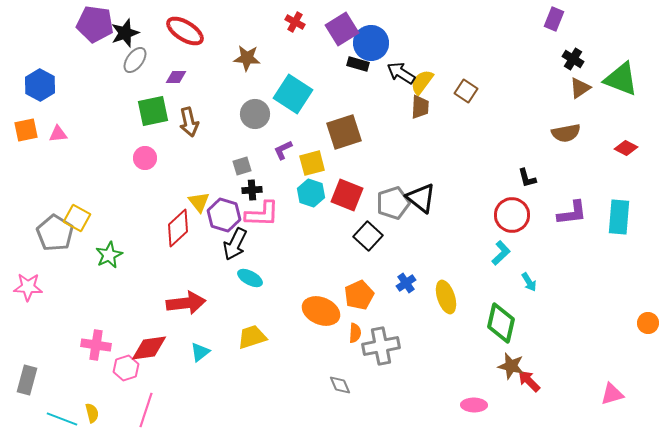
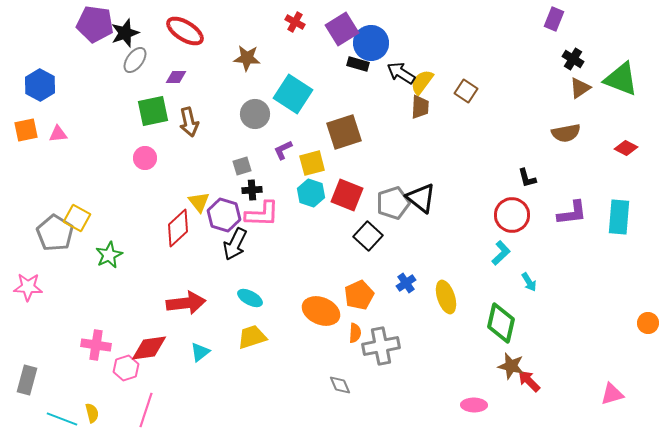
cyan ellipse at (250, 278): moved 20 px down
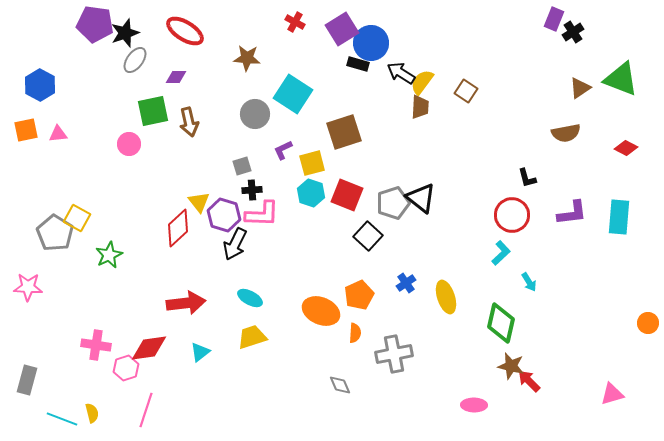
black cross at (573, 59): moved 27 px up; rotated 25 degrees clockwise
pink circle at (145, 158): moved 16 px left, 14 px up
gray cross at (381, 346): moved 13 px right, 8 px down
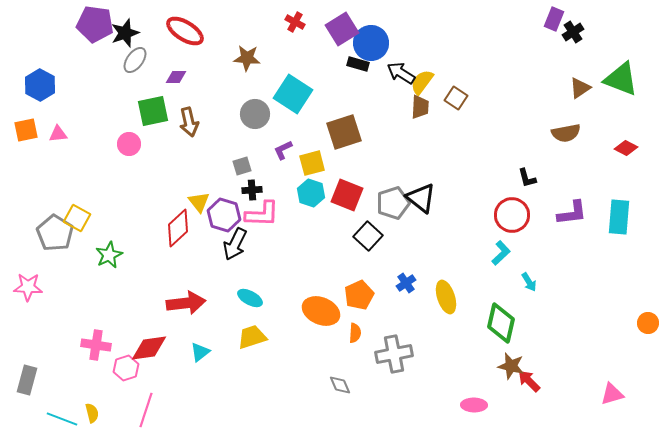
brown square at (466, 91): moved 10 px left, 7 px down
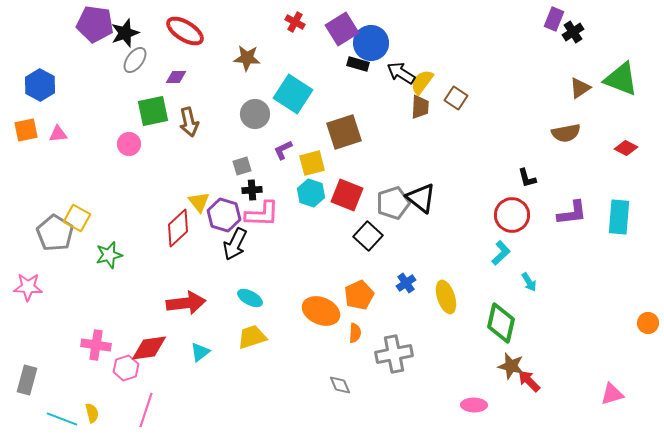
green star at (109, 255): rotated 12 degrees clockwise
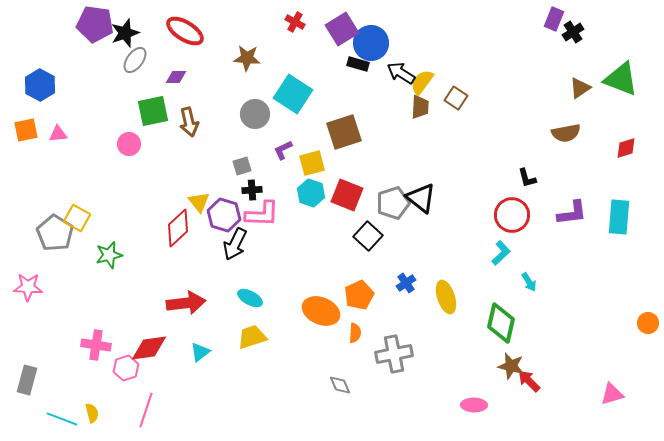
red diamond at (626, 148): rotated 45 degrees counterclockwise
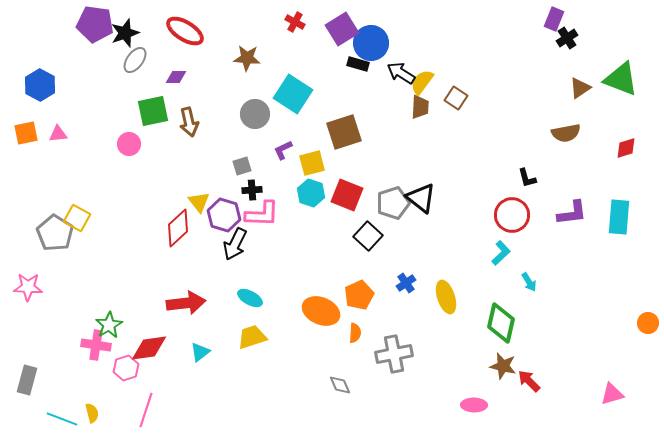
black cross at (573, 32): moved 6 px left, 6 px down
orange square at (26, 130): moved 3 px down
green star at (109, 255): moved 70 px down; rotated 16 degrees counterclockwise
brown star at (511, 366): moved 8 px left
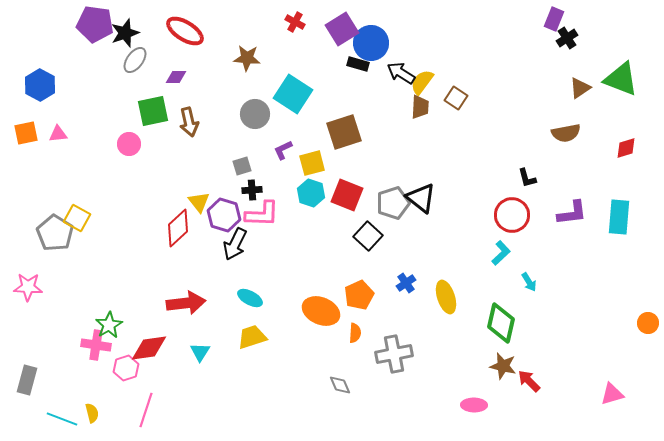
cyan triangle at (200, 352): rotated 20 degrees counterclockwise
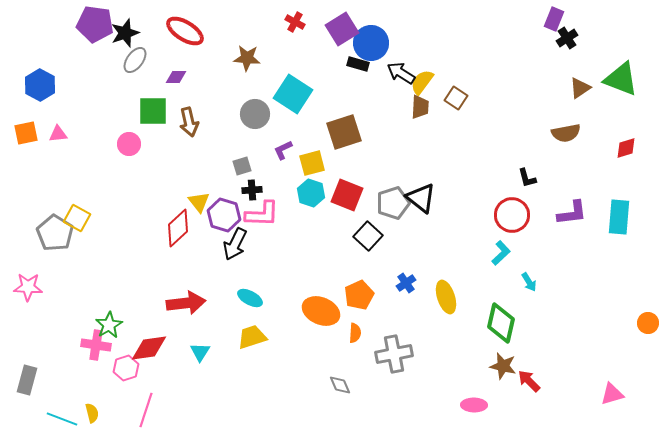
green square at (153, 111): rotated 12 degrees clockwise
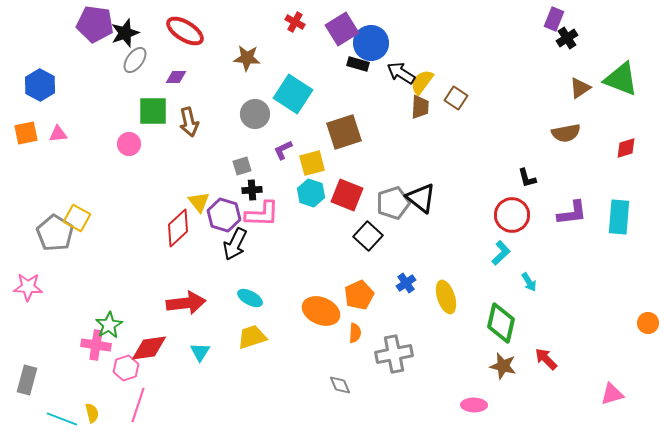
red arrow at (529, 381): moved 17 px right, 22 px up
pink line at (146, 410): moved 8 px left, 5 px up
